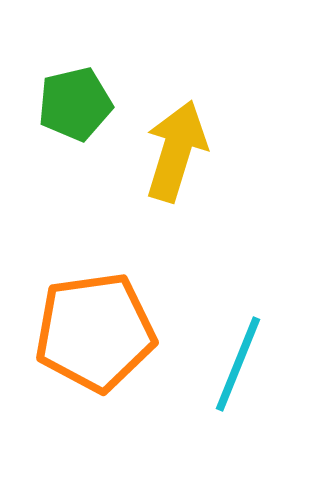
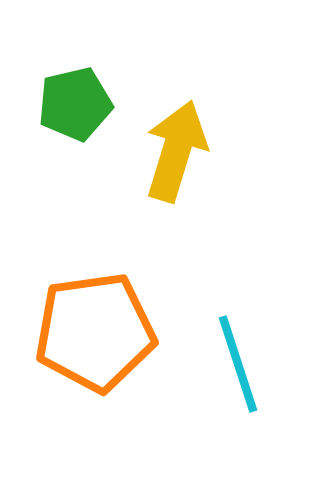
cyan line: rotated 40 degrees counterclockwise
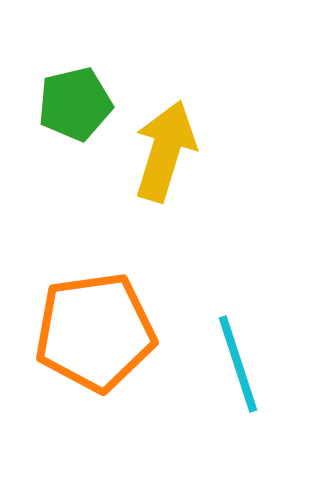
yellow arrow: moved 11 px left
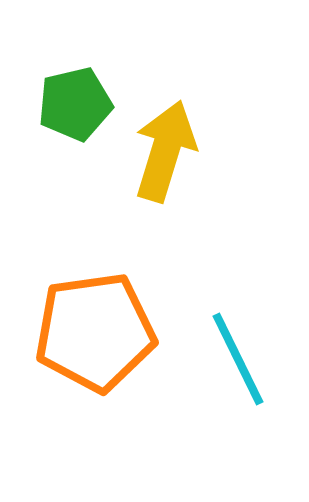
cyan line: moved 5 px up; rotated 8 degrees counterclockwise
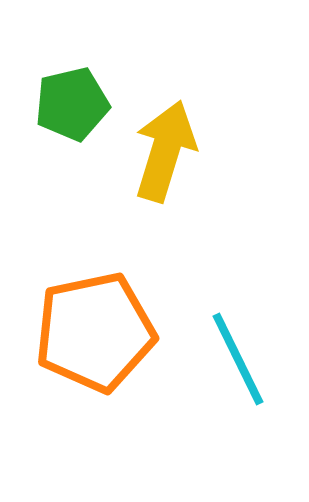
green pentagon: moved 3 px left
orange pentagon: rotated 4 degrees counterclockwise
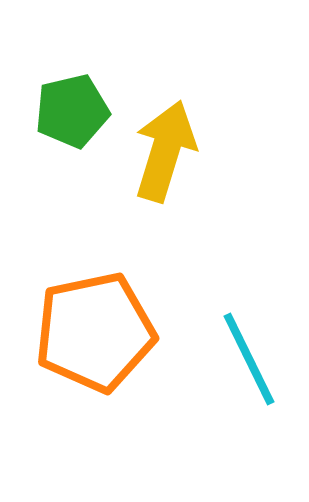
green pentagon: moved 7 px down
cyan line: moved 11 px right
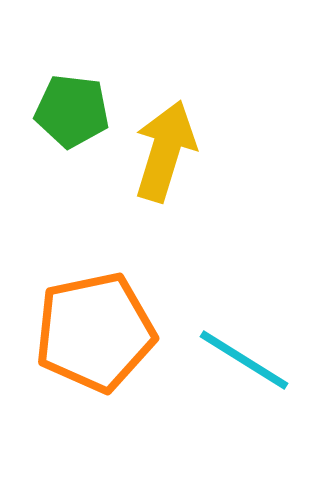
green pentagon: rotated 20 degrees clockwise
cyan line: moved 5 px left, 1 px down; rotated 32 degrees counterclockwise
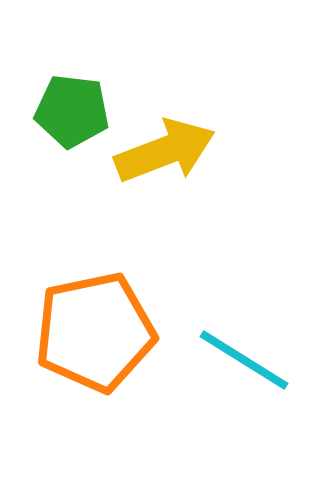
yellow arrow: rotated 52 degrees clockwise
